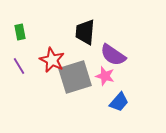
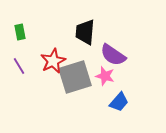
red star: moved 1 px right, 1 px down; rotated 20 degrees clockwise
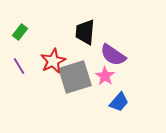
green rectangle: rotated 49 degrees clockwise
pink star: rotated 18 degrees clockwise
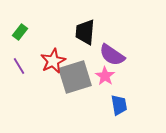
purple semicircle: moved 1 px left
blue trapezoid: moved 3 px down; rotated 50 degrees counterclockwise
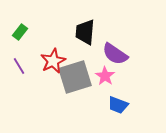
purple semicircle: moved 3 px right, 1 px up
blue trapezoid: moved 1 px left; rotated 120 degrees clockwise
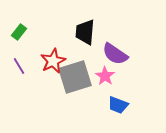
green rectangle: moved 1 px left
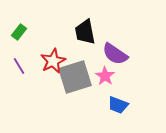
black trapezoid: rotated 16 degrees counterclockwise
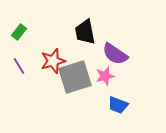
red star: rotated 10 degrees clockwise
pink star: rotated 24 degrees clockwise
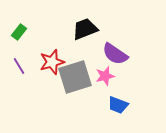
black trapezoid: moved 3 px up; rotated 80 degrees clockwise
red star: moved 1 px left, 1 px down
